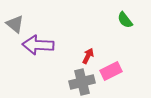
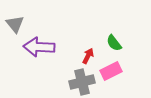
green semicircle: moved 11 px left, 23 px down
gray triangle: rotated 12 degrees clockwise
purple arrow: moved 1 px right, 2 px down
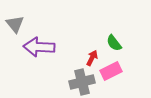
red arrow: moved 4 px right, 2 px down
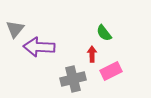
gray triangle: moved 5 px down; rotated 18 degrees clockwise
green semicircle: moved 10 px left, 10 px up
red arrow: moved 4 px up; rotated 28 degrees counterclockwise
gray cross: moved 9 px left, 3 px up
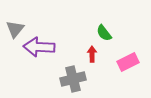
pink rectangle: moved 17 px right, 9 px up
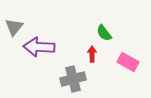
gray triangle: moved 1 px left, 2 px up
pink rectangle: rotated 55 degrees clockwise
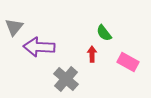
gray cross: moved 7 px left; rotated 35 degrees counterclockwise
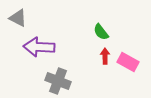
gray triangle: moved 4 px right, 9 px up; rotated 42 degrees counterclockwise
green semicircle: moved 3 px left, 1 px up
red arrow: moved 13 px right, 2 px down
gray cross: moved 8 px left, 2 px down; rotated 20 degrees counterclockwise
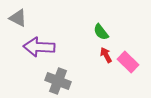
red arrow: moved 1 px right, 1 px up; rotated 28 degrees counterclockwise
pink rectangle: rotated 15 degrees clockwise
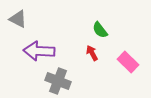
gray triangle: moved 1 px down
green semicircle: moved 1 px left, 2 px up
purple arrow: moved 4 px down
red arrow: moved 14 px left, 2 px up
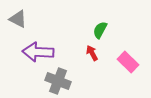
green semicircle: rotated 66 degrees clockwise
purple arrow: moved 1 px left, 1 px down
